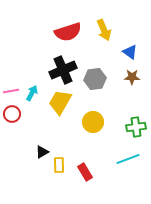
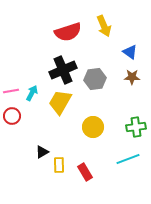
yellow arrow: moved 4 px up
red circle: moved 2 px down
yellow circle: moved 5 px down
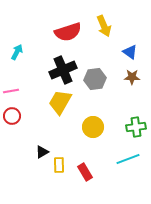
cyan arrow: moved 15 px left, 41 px up
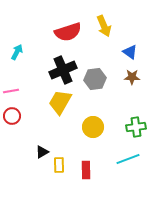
red rectangle: moved 1 px right, 2 px up; rotated 30 degrees clockwise
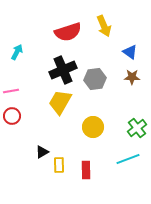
green cross: moved 1 px right, 1 px down; rotated 30 degrees counterclockwise
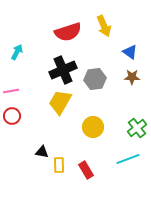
black triangle: rotated 40 degrees clockwise
red rectangle: rotated 30 degrees counterclockwise
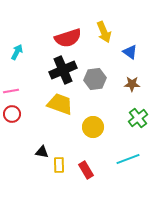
yellow arrow: moved 6 px down
red semicircle: moved 6 px down
brown star: moved 7 px down
yellow trapezoid: moved 2 px down; rotated 80 degrees clockwise
red circle: moved 2 px up
green cross: moved 1 px right, 10 px up
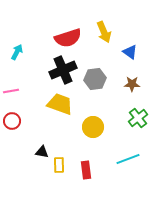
red circle: moved 7 px down
red rectangle: rotated 24 degrees clockwise
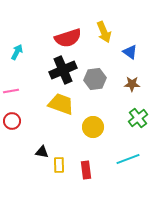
yellow trapezoid: moved 1 px right
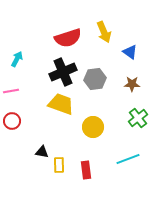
cyan arrow: moved 7 px down
black cross: moved 2 px down
